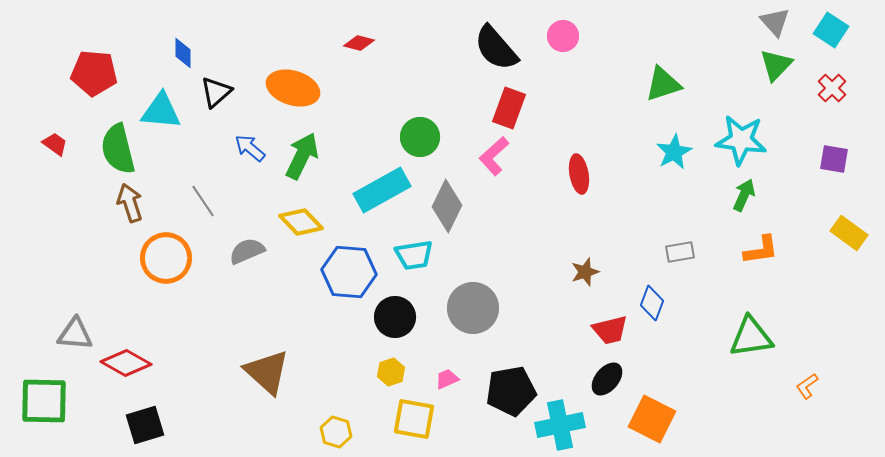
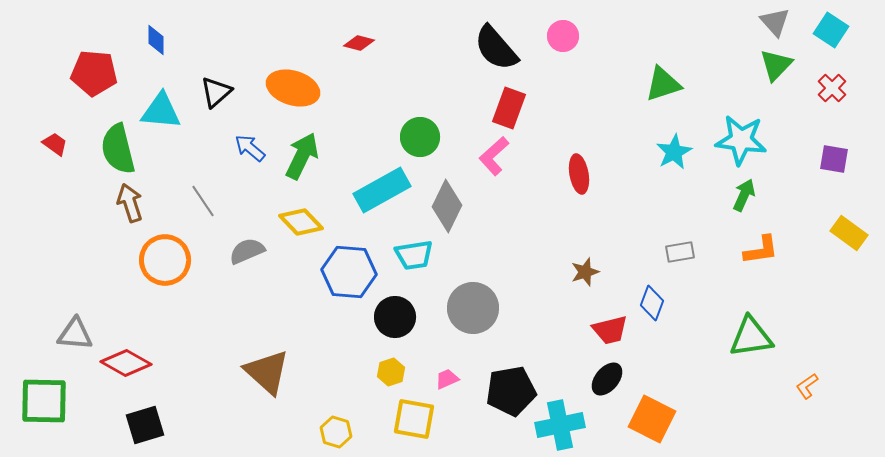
blue diamond at (183, 53): moved 27 px left, 13 px up
orange circle at (166, 258): moved 1 px left, 2 px down
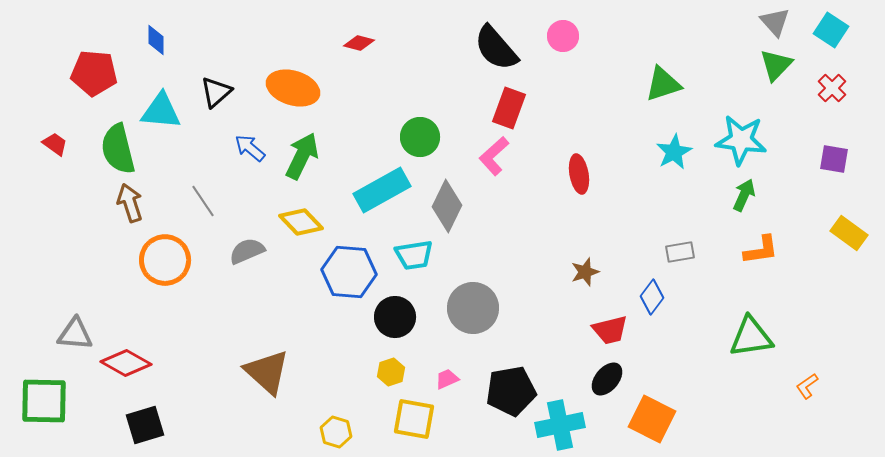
blue diamond at (652, 303): moved 6 px up; rotated 16 degrees clockwise
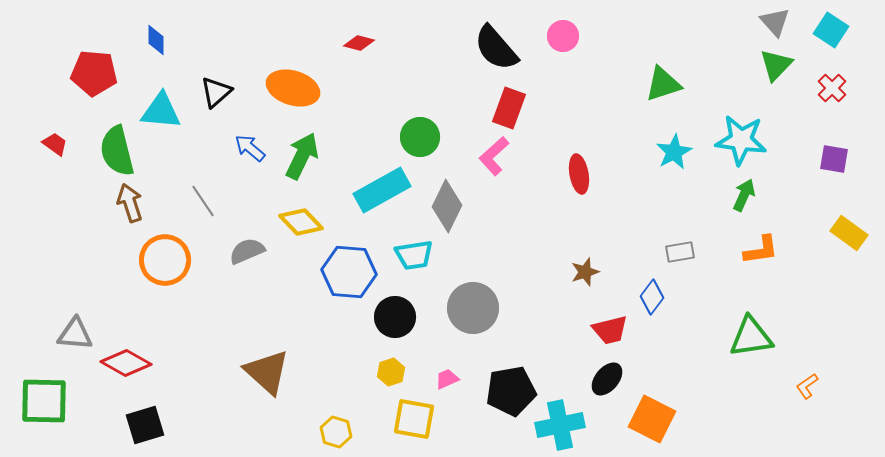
green semicircle at (118, 149): moved 1 px left, 2 px down
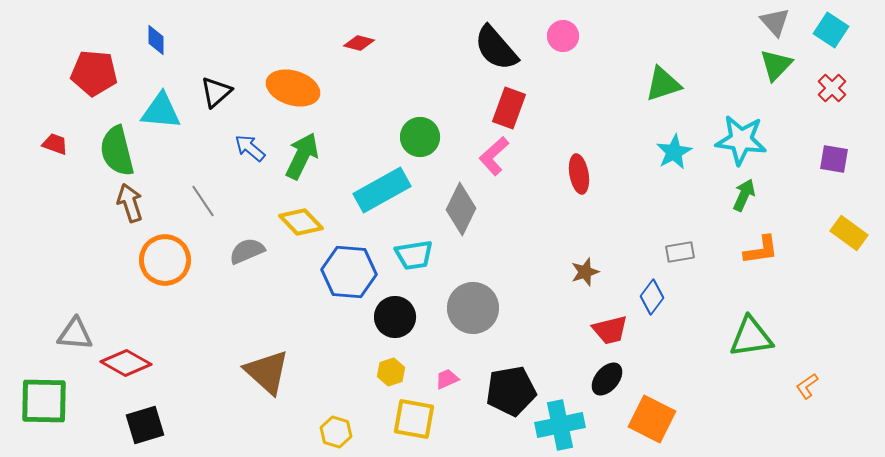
red trapezoid at (55, 144): rotated 16 degrees counterclockwise
gray diamond at (447, 206): moved 14 px right, 3 px down
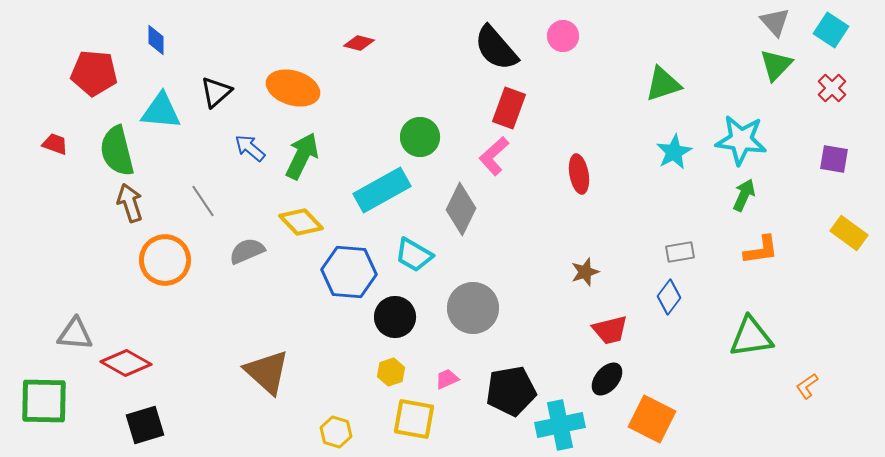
cyan trapezoid at (414, 255): rotated 39 degrees clockwise
blue diamond at (652, 297): moved 17 px right
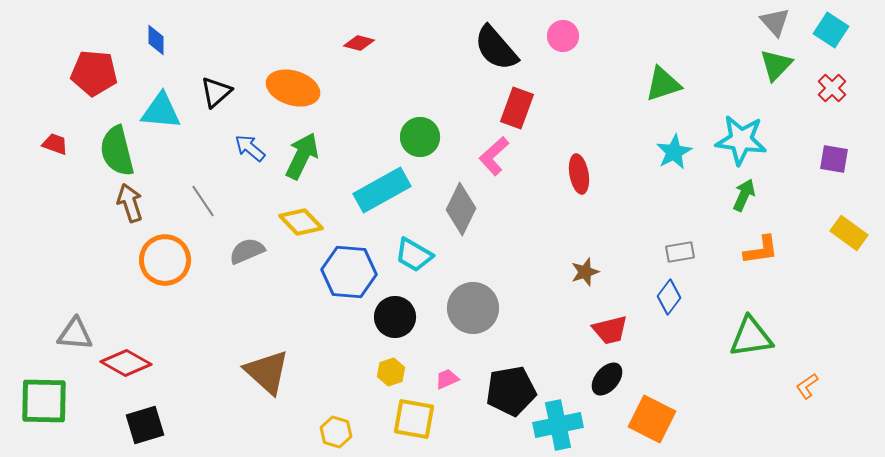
red rectangle at (509, 108): moved 8 px right
cyan cross at (560, 425): moved 2 px left
